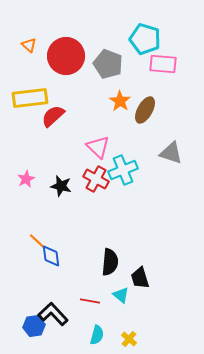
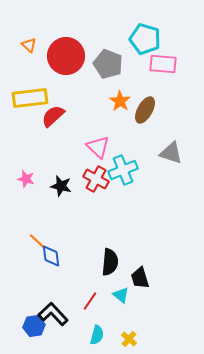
pink star: rotated 30 degrees counterclockwise
red line: rotated 66 degrees counterclockwise
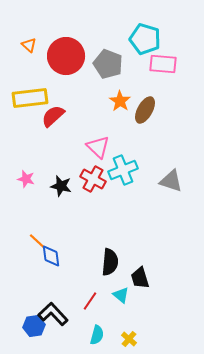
gray triangle: moved 28 px down
red cross: moved 3 px left
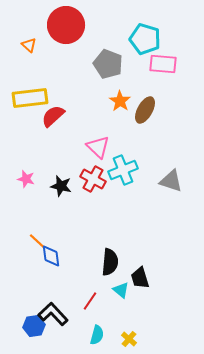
red circle: moved 31 px up
cyan triangle: moved 5 px up
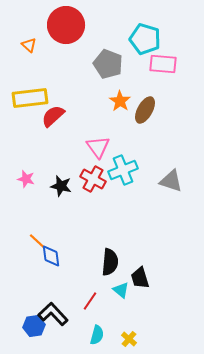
pink triangle: rotated 10 degrees clockwise
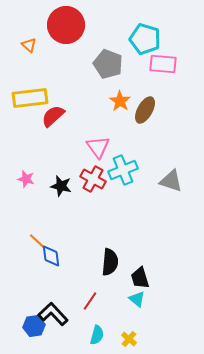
cyan triangle: moved 16 px right, 9 px down
